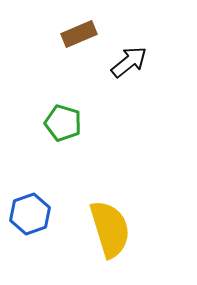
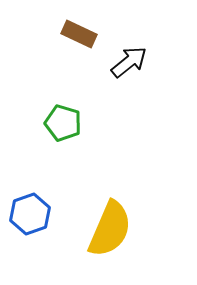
brown rectangle: rotated 48 degrees clockwise
yellow semicircle: rotated 40 degrees clockwise
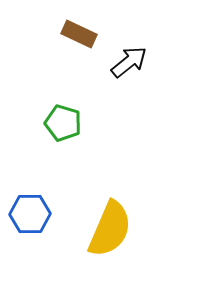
blue hexagon: rotated 18 degrees clockwise
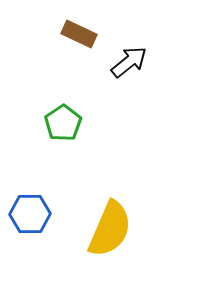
green pentagon: rotated 21 degrees clockwise
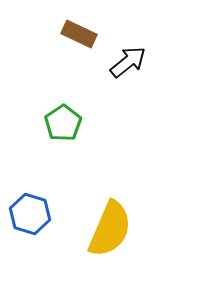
black arrow: moved 1 px left
blue hexagon: rotated 18 degrees clockwise
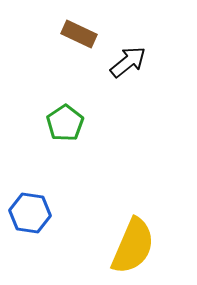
green pentagon: moved 2 px right
blue hexagon: moved 1 px up; rotated 9 degrees counterclockwise
yellow semicircle: moved 23 px right, 17 px down
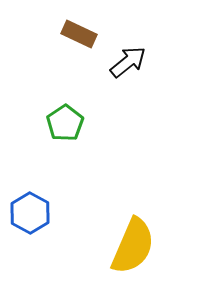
blue hexagon: rotated 21 degrees clockwise
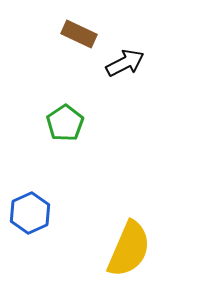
black arrow: moved 3 px left, 1 px down; rotated 12 degrees clockwise
blue hexagon: rotated 6 degrees clockwise
yellow semicircle: moved 4 px left, 3 px down
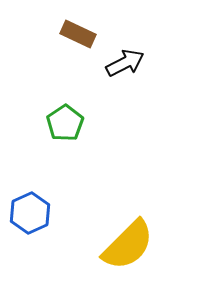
brown rectangle: moved 1 px left
yellow semicircle: moved 1 px left, 4 px up; rotated 22 degrees clockwise
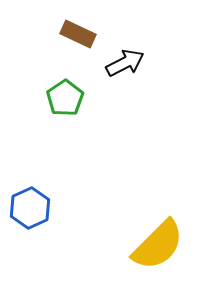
green pentagon: moved 25 px up
blue hexagon: moved 5 px up
yellow semicircle: moved 30 px right
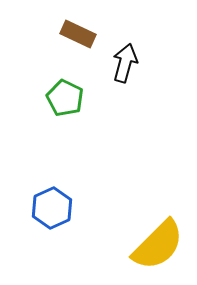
black arrow: rotated 48 degrees counterclockwise
green pentagon: rotated 12 degrees counterclockwise
blue hexagon: moved 22 px right
